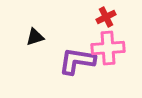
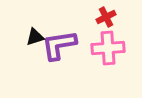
purple L-shape: moved 18 px left, 16 px up; rotated 18 degrees counterclockwise
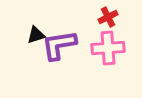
red cross: moved 2 px right
black triangle: moved 1 px right, 2 px up
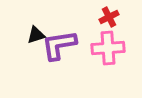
red cross: moved 1 px right
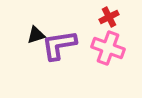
pink cross: rotated 24 degrees clockwise
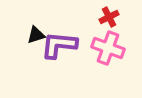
purple L-shape: rotated 15 degrees clockwise
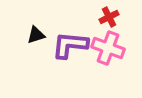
purple L-shape: moved 11 px right
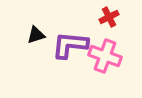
pink cross: moved 3 px left, 8 px down
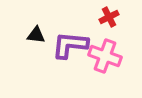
black triangle: rotated 24 degrees clockwise
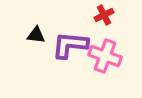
red cross: moved 5 px left, 2 px up
